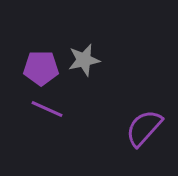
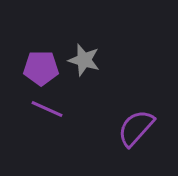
gray star: rotated 28 degrees clockwise
purple semicircle: moved 8 px left
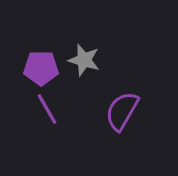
purple line: rotated 36 degrees clockwise
purple semicircle: moved 14 px left, 17 px up; rotated 12 degrees counterclockwise
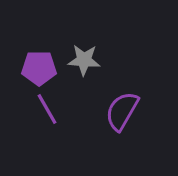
gray star: rotated 12 degrees counterclockwise
purple pentagon: moved 2 px left
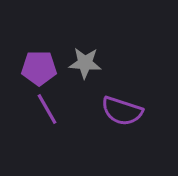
gray star: moved 1 px right, 3 px down
purple semicircle: rotated 102 degrees counterclockwise
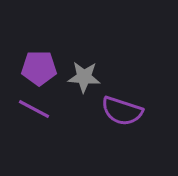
gray star: moved 1 px left, 14 px down
purple line: moved 13 px left; rotated 32 degrees counterclockwise
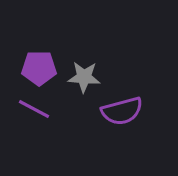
purple semicircle: rotated 33 degrees counterclockwise
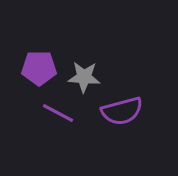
purple line: moved 24 px right, 4 px down
